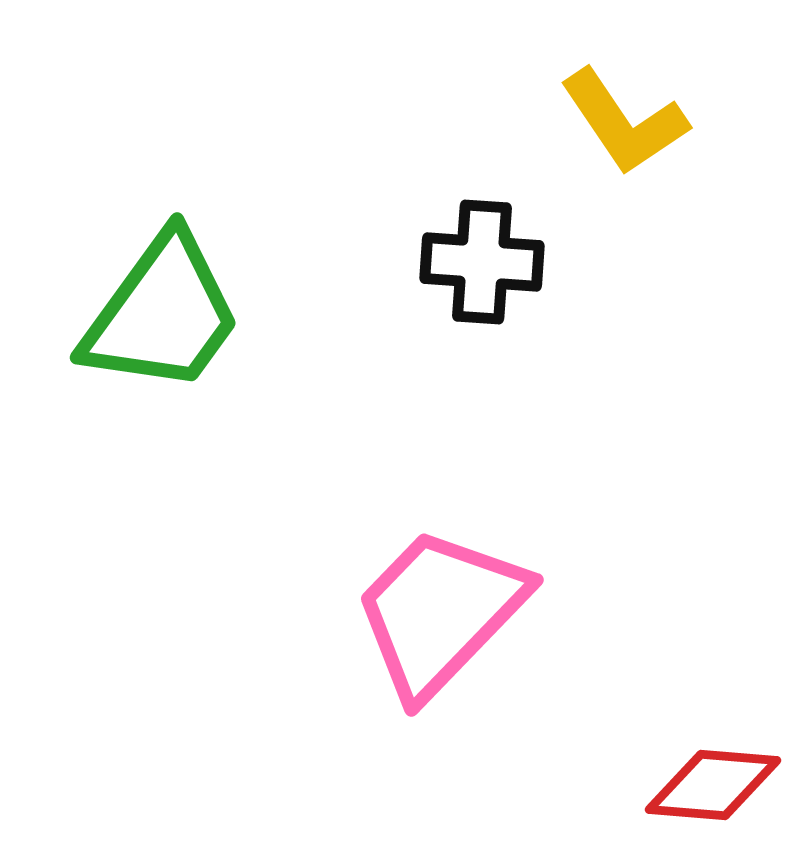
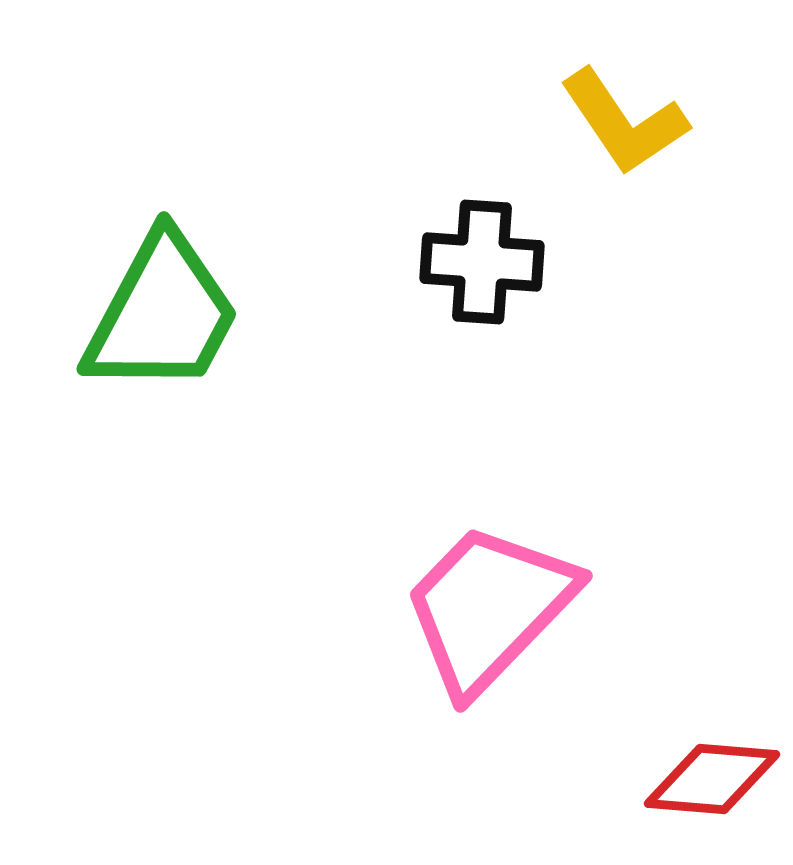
green trapezoid: rotated 8 degrees counterclockwise
pink trapezoid: moved 49 px right, 4 px up
red diamond: moved 1 px left, 6 px up
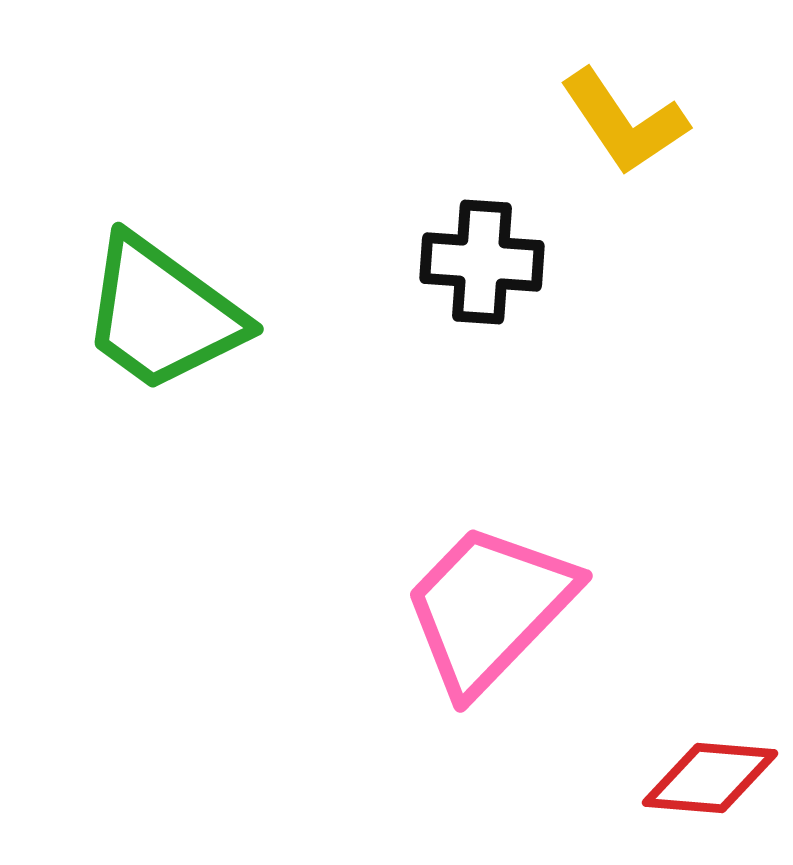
green trapezoid: rotated 98 degrees clockwise
red diamond: moved 2 px left, 1 px up
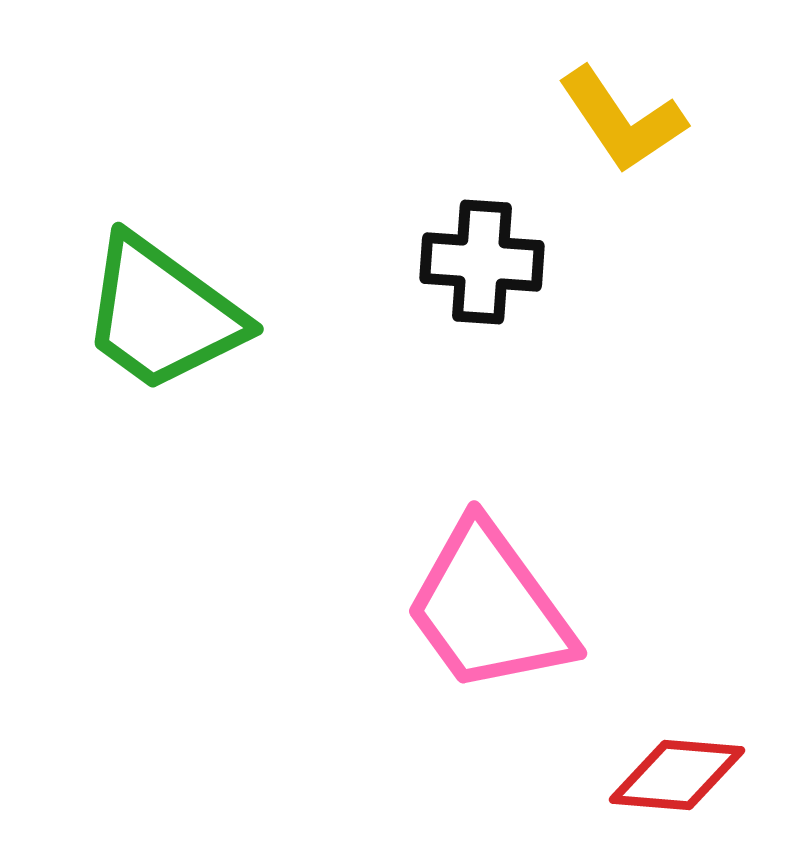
yellow L-shape: moved 2 px left, 2 px up
pink trapezoid: rotated 80 degrees counterclockwise
red diamond: moved 33 px left, 3 px up
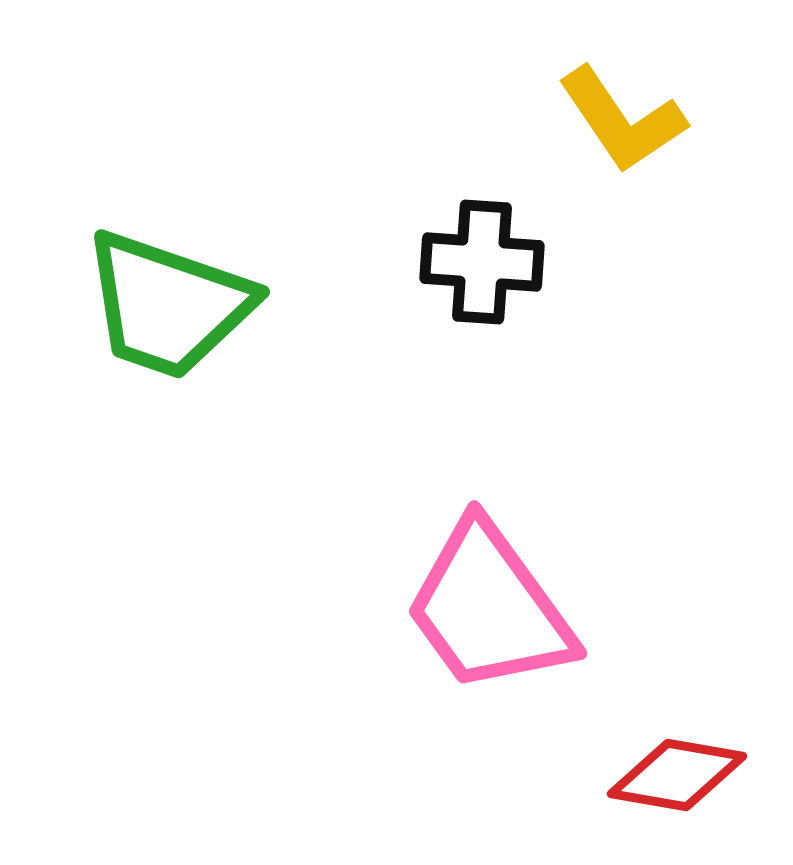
green trapezoid: moved 6 px right, 9 px up; rotated 17 degrees counterclockwise
red diamond: rotated 5 degrees clockwise
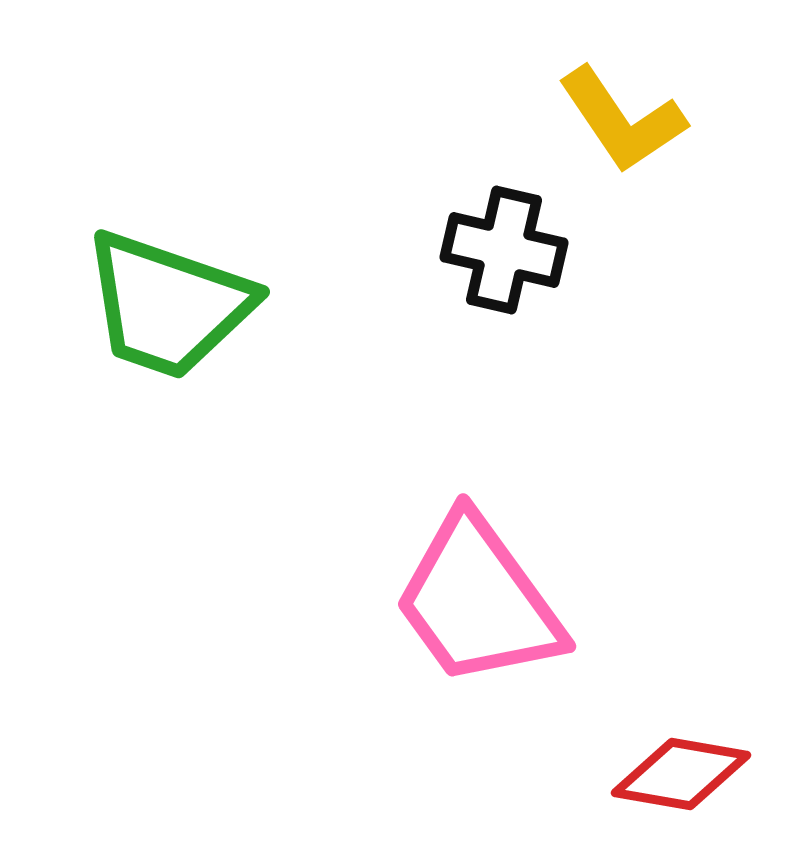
black cross: moved 22 px right, 12 px up; rotated 9 degrees clockwise
pink trapezoid: moved 11 px left, 7 px up
red diamond: moved 4 px right, 1 px up
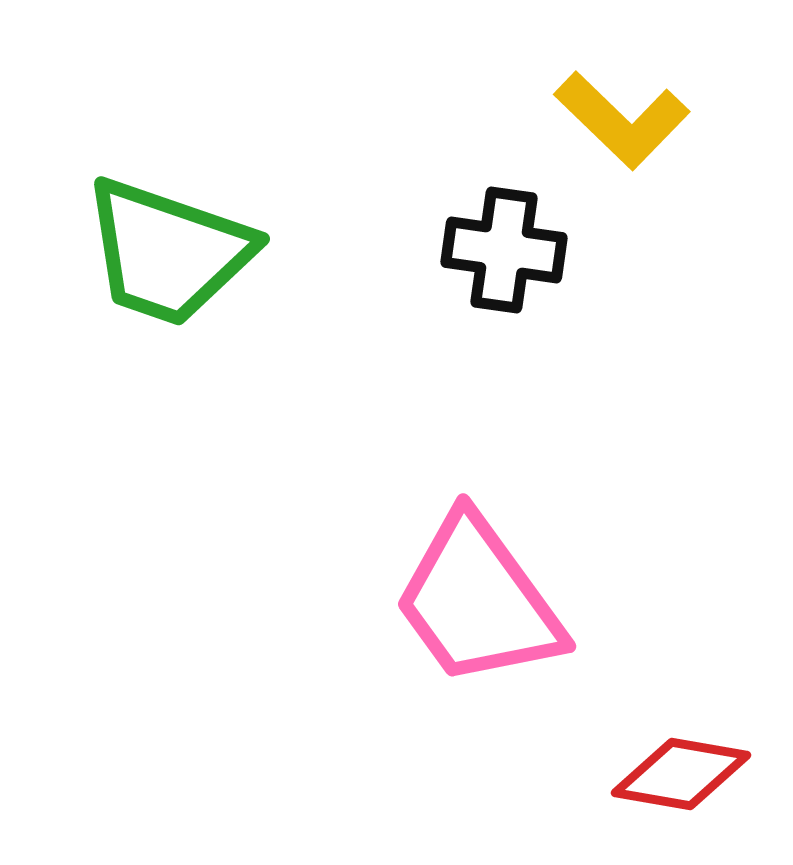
yellow L-shape: rotated 12 degrees counterclockwise
black cross: rotated 5 degrees counterclockwise
green trapezoid: moved 53 px up
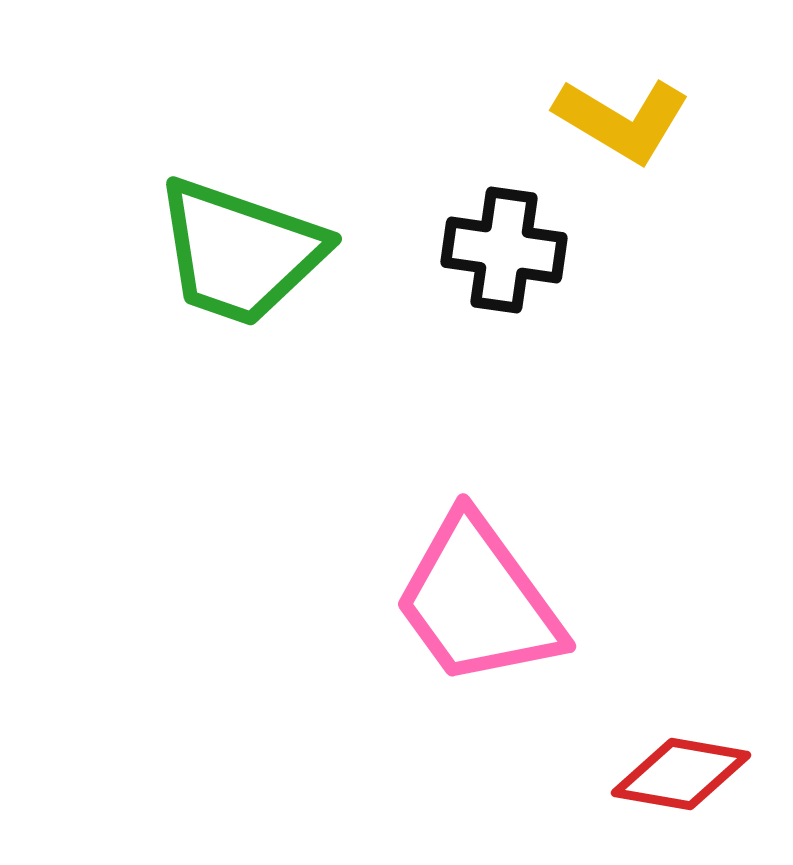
yellow L-shape: rotated 13 degrees counterclockwise
green trapezoid: moved 72 px right
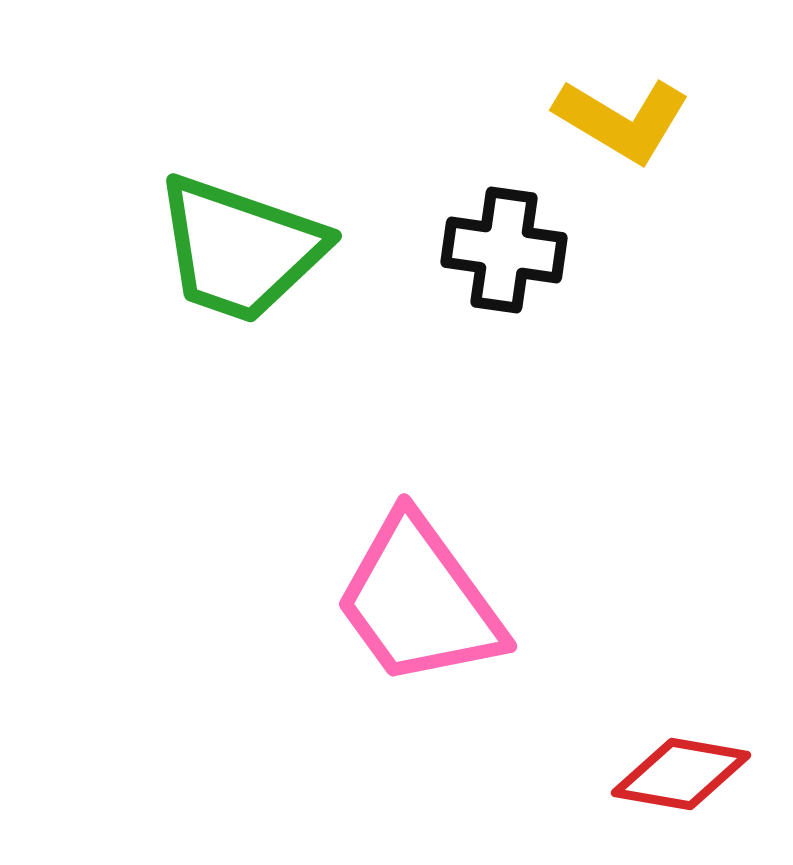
green trapezoid: moved 3 px up
pink trapezoid: moved 59 px left
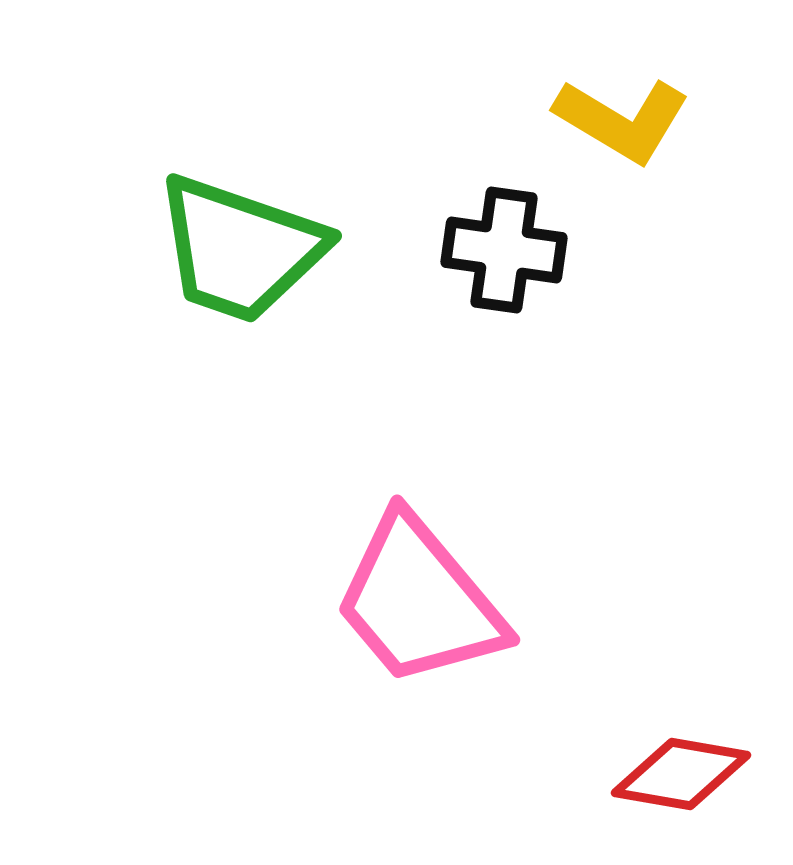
pink trapezoid: rotated 4 degrees counterclockwise
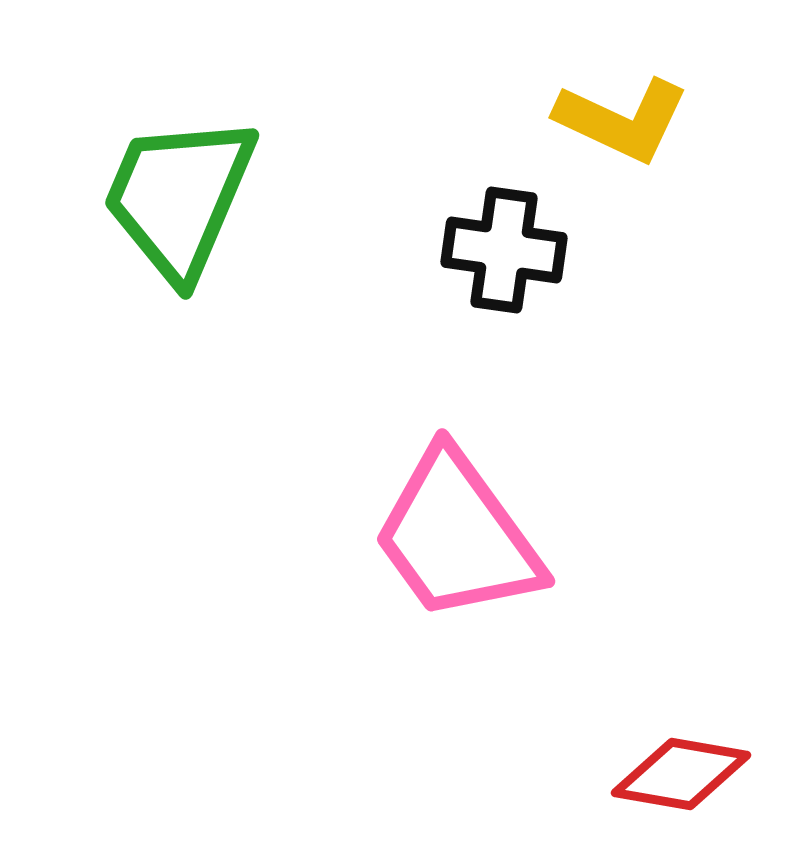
yellow L-shape: rotated 6 degrees counterclockwise
green trapezoid: moved 61 px left, 52 px up; rotated 94 degrees clockwise
pink trapezoid: moved 38 px right, 65 px up; rotated 4 degrees clockwise
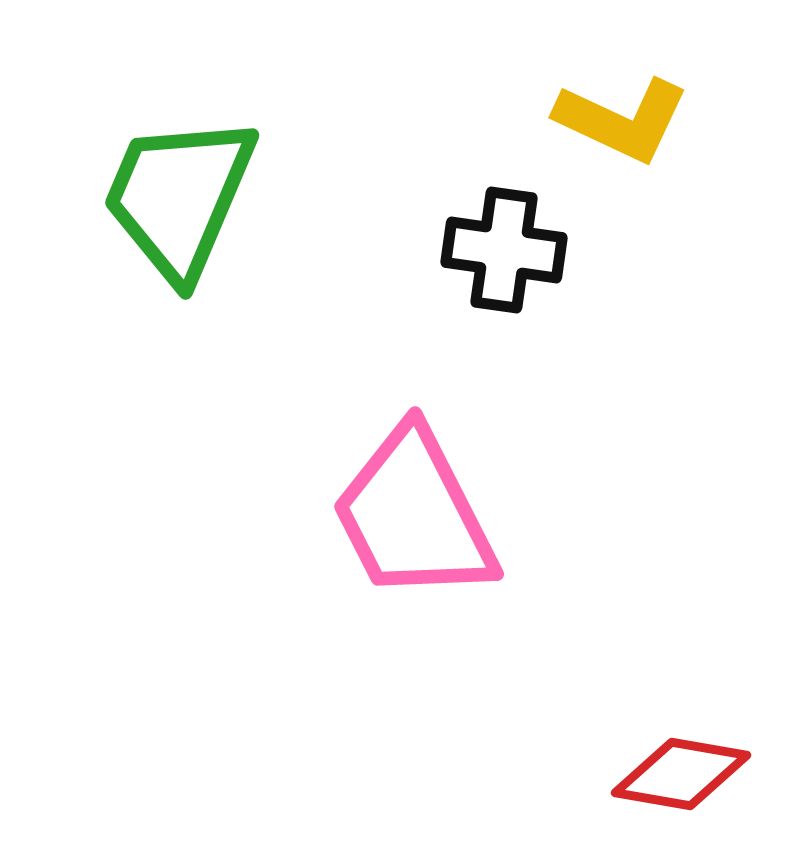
pink trapezoid: moved 43 px left, 21 px up; rotated 9 degrees clockwise
